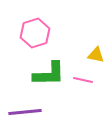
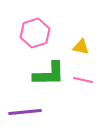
yellow triangle: moved 15 px left, 8 px up
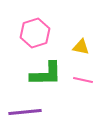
green L-shape: moved 3 px left
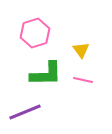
yellow triangle: moved 3 px down; rotated 42 degrees clockwise
purple line: rotated 16 degrees counterclockwise
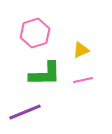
yellow triangle: rotated 42 degrees clockwise
green L-shape: moved 1 px left
pink line: rotated 24 degrees counterclockwise
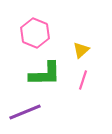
pink hexagon: rotated 20 degrees counterclockwise
yellow triangle: rotated 18 degrees counterclockwise
pink line: rotated 60 degrees counterclockwise
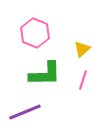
yellow triangle: moved 1 px right, 1 px up
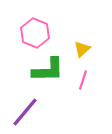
green L-shape: moved 3 px right, 4 px up
purple line: rotated 28 degrees counterclockwise
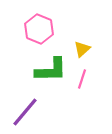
pink hexagon: moved 4 px right, 4 px up
green L-shape: moved 3 px right
pink line: moved 1 px left, 1 px up
